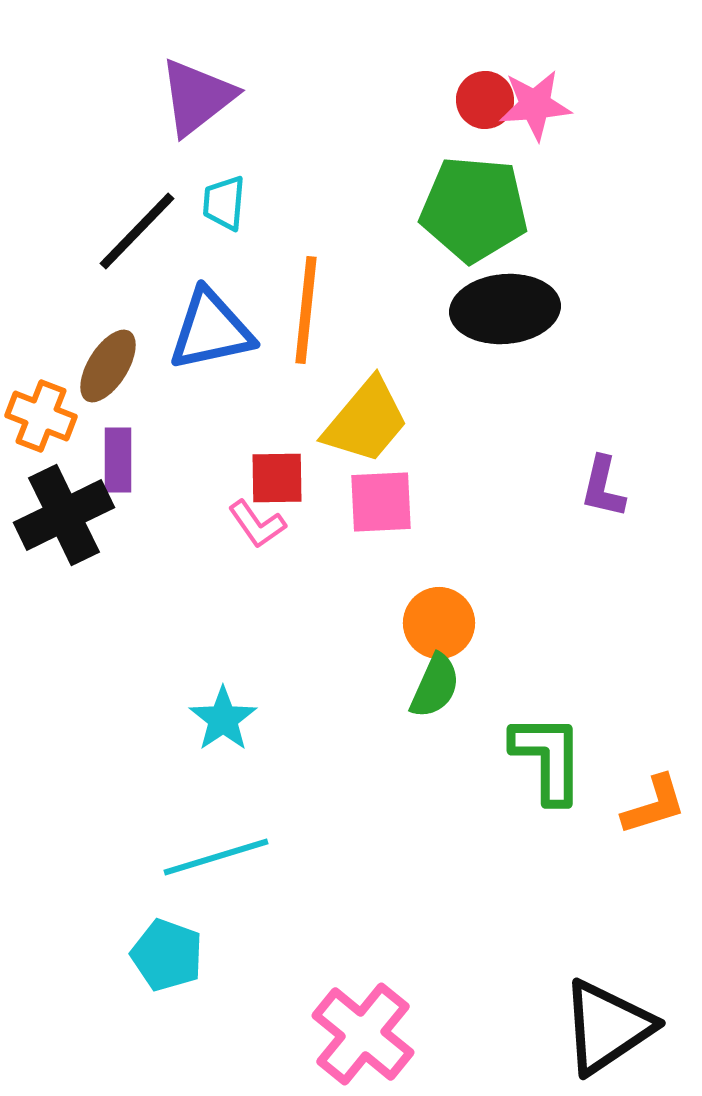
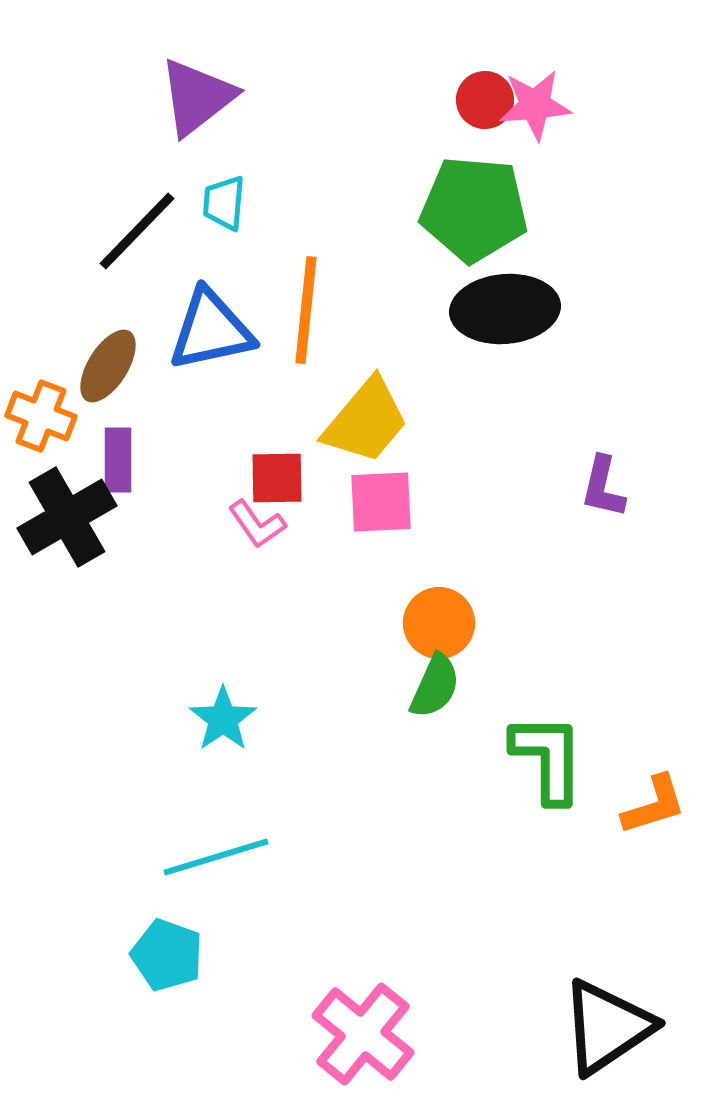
black cross: moved 3 px right, 2 px down; rotated 4 degrees counterclockwise
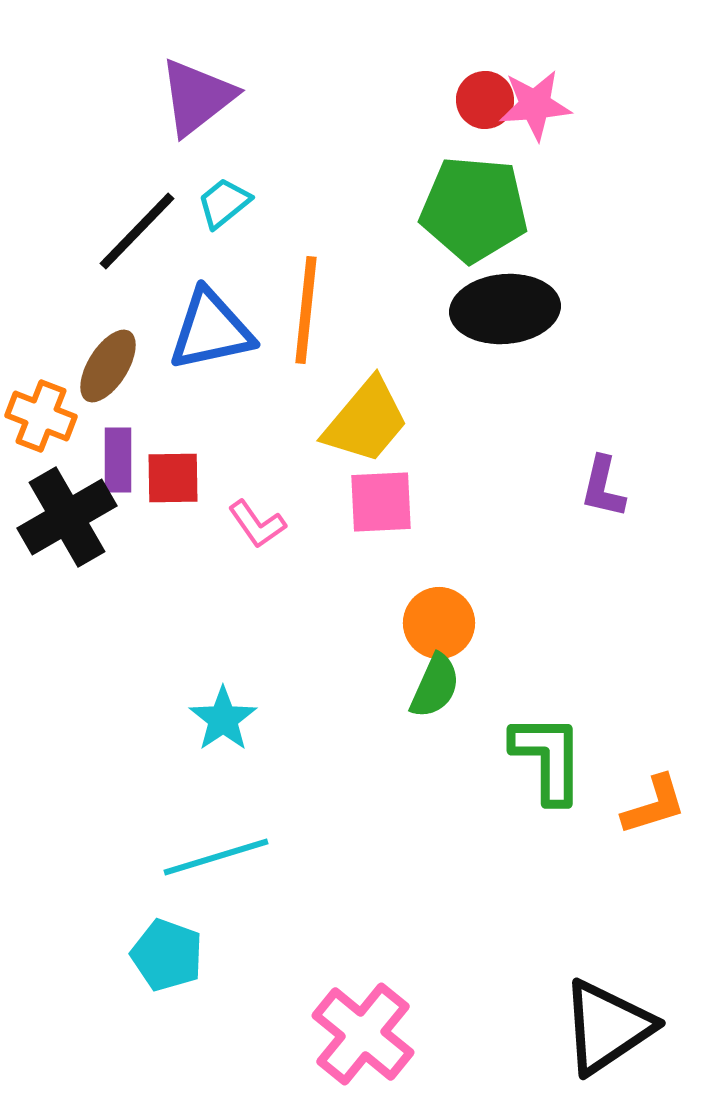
cyan trapezoid: rotated 46 degrees clockwise
red square: moved 104 px left
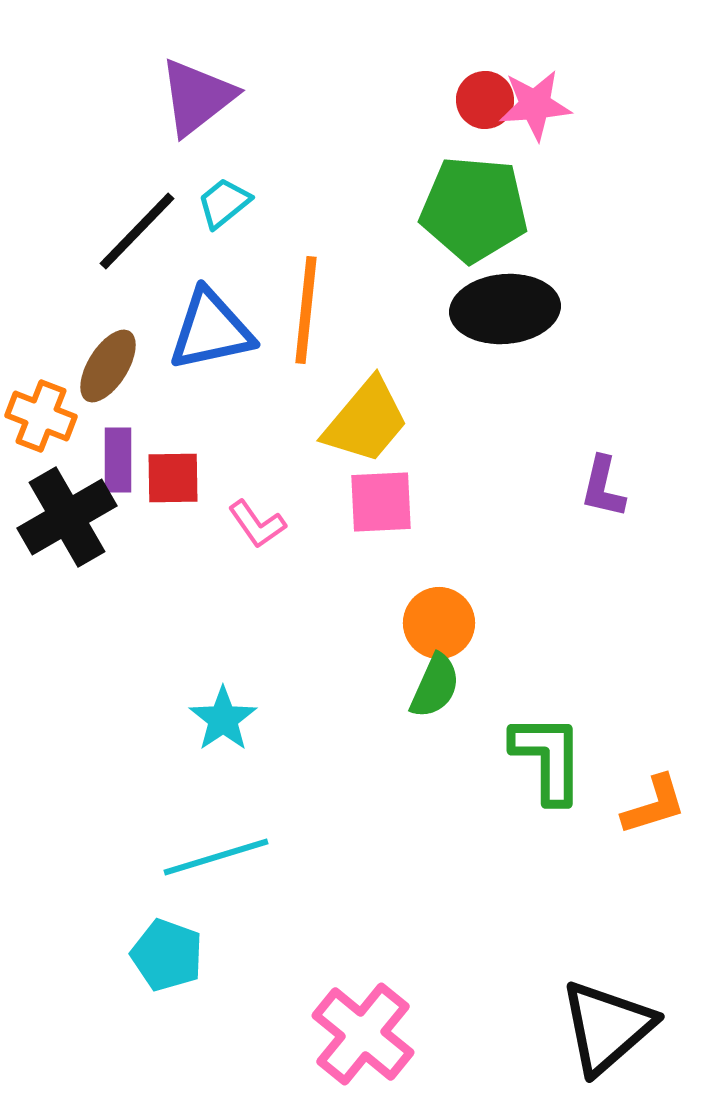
black triangle: rotated 7 degrees counterclockwise
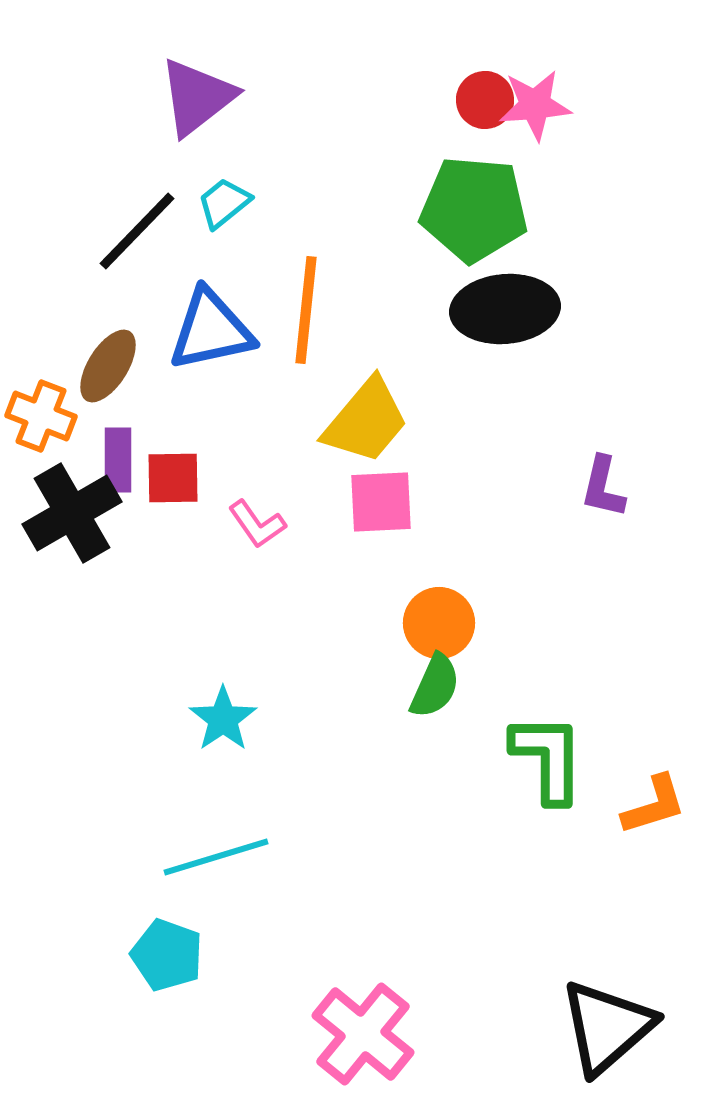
black cross: moved 5 px right, 4 px up
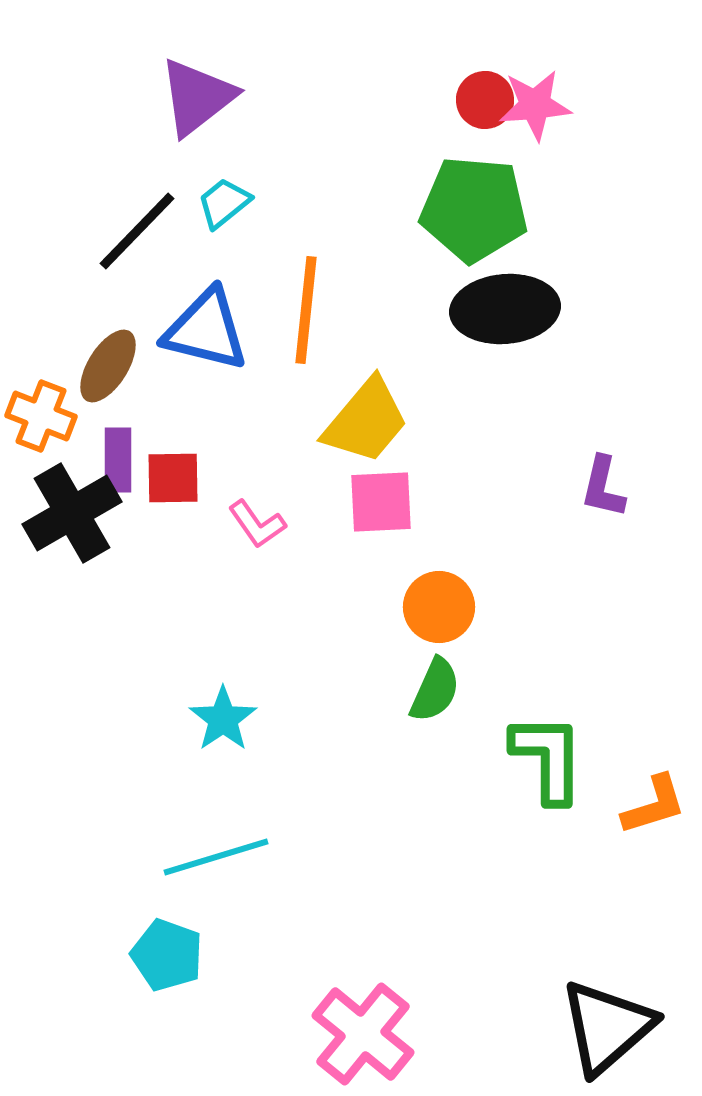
blue triangle: moved 5 px left; rotated 26 degrees clockwise
orange circle: moved 16 px up
green semicircle: moved 4 px down
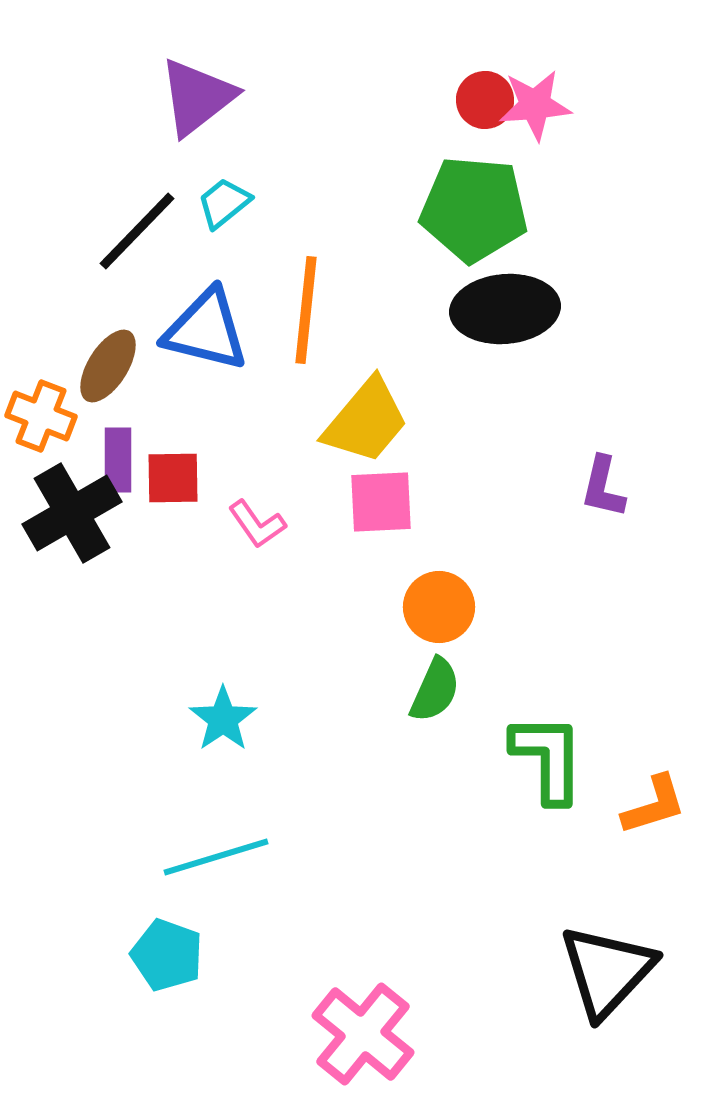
black triangle: moved 56 px up; rotated 6 degrees counterclockwise
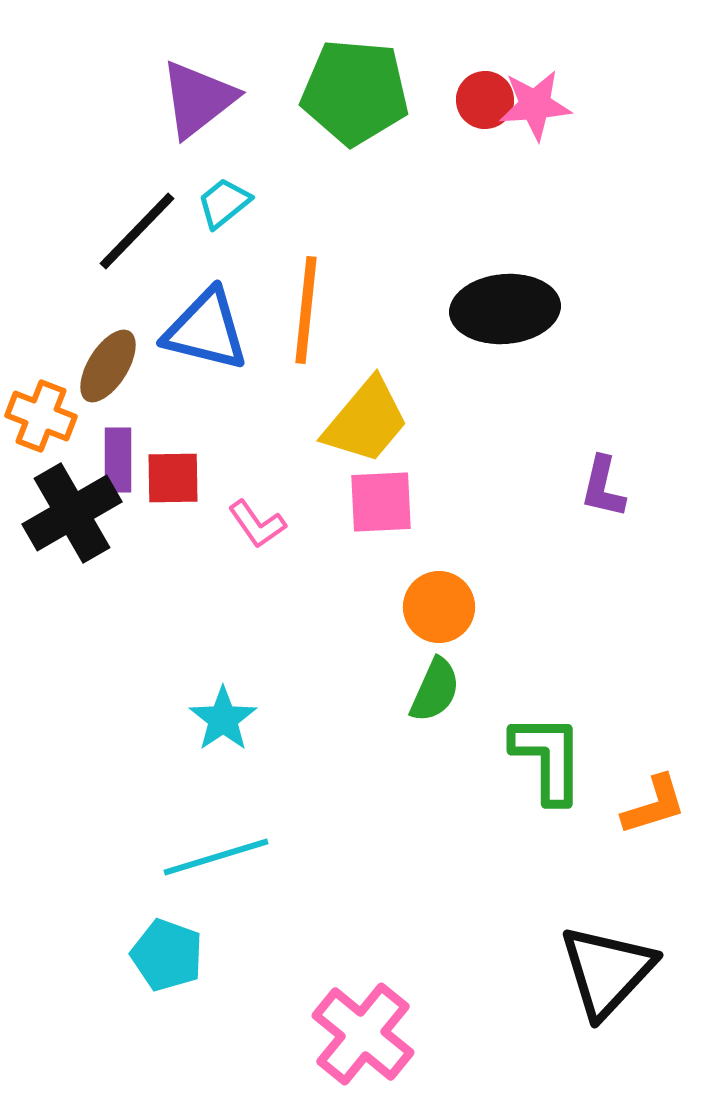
purple triangle: moved 1 px right, 2 px down
green pentagon: moved 119 px left, 117 px up
